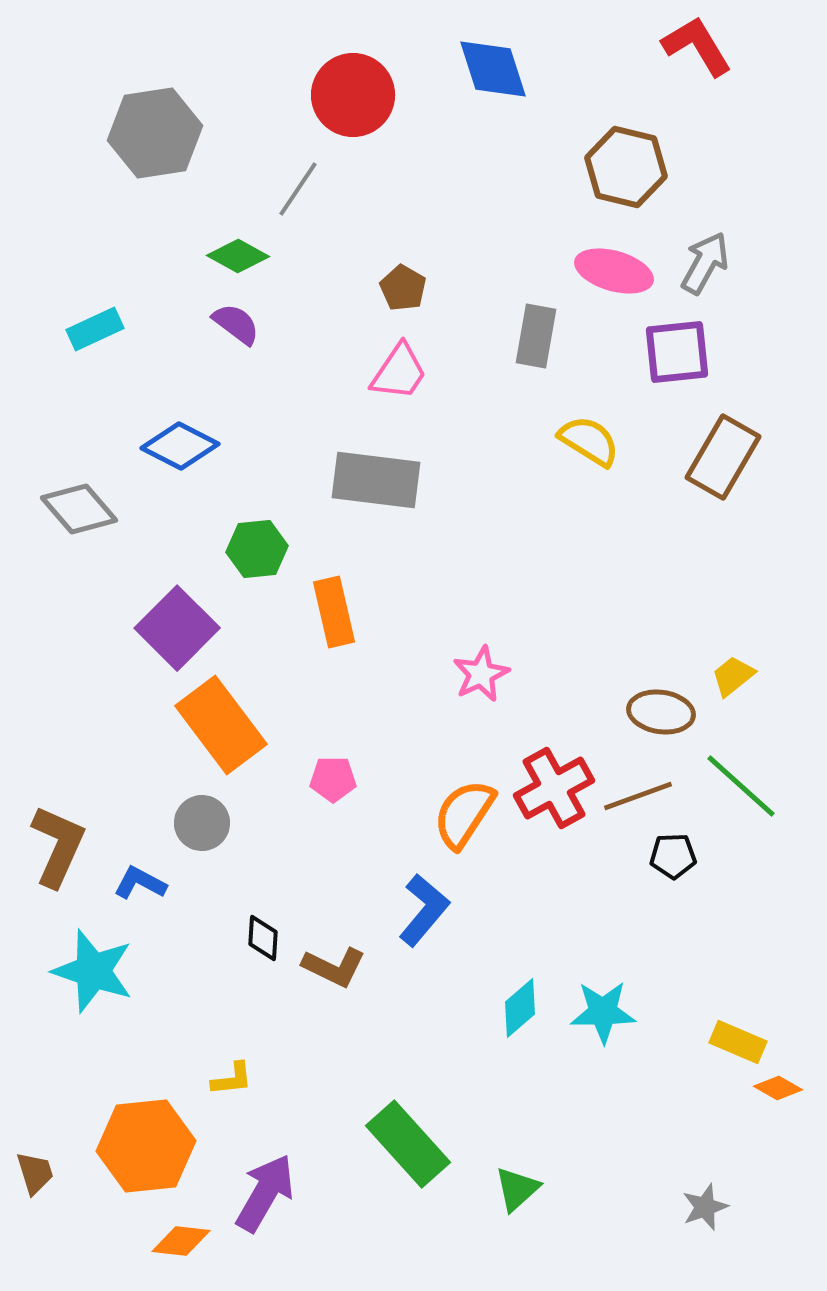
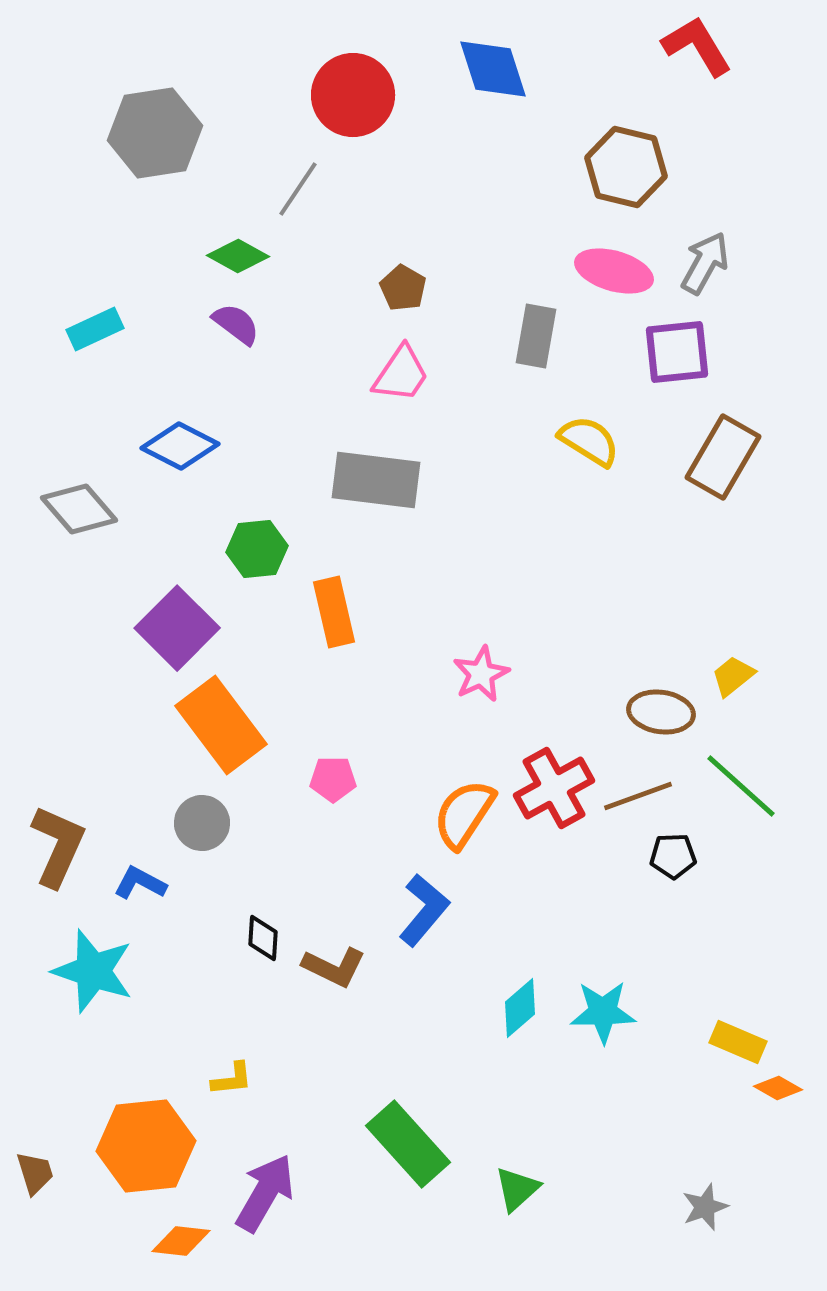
pink trapezoid at (399, 372): moved 2 px right, 2 px down
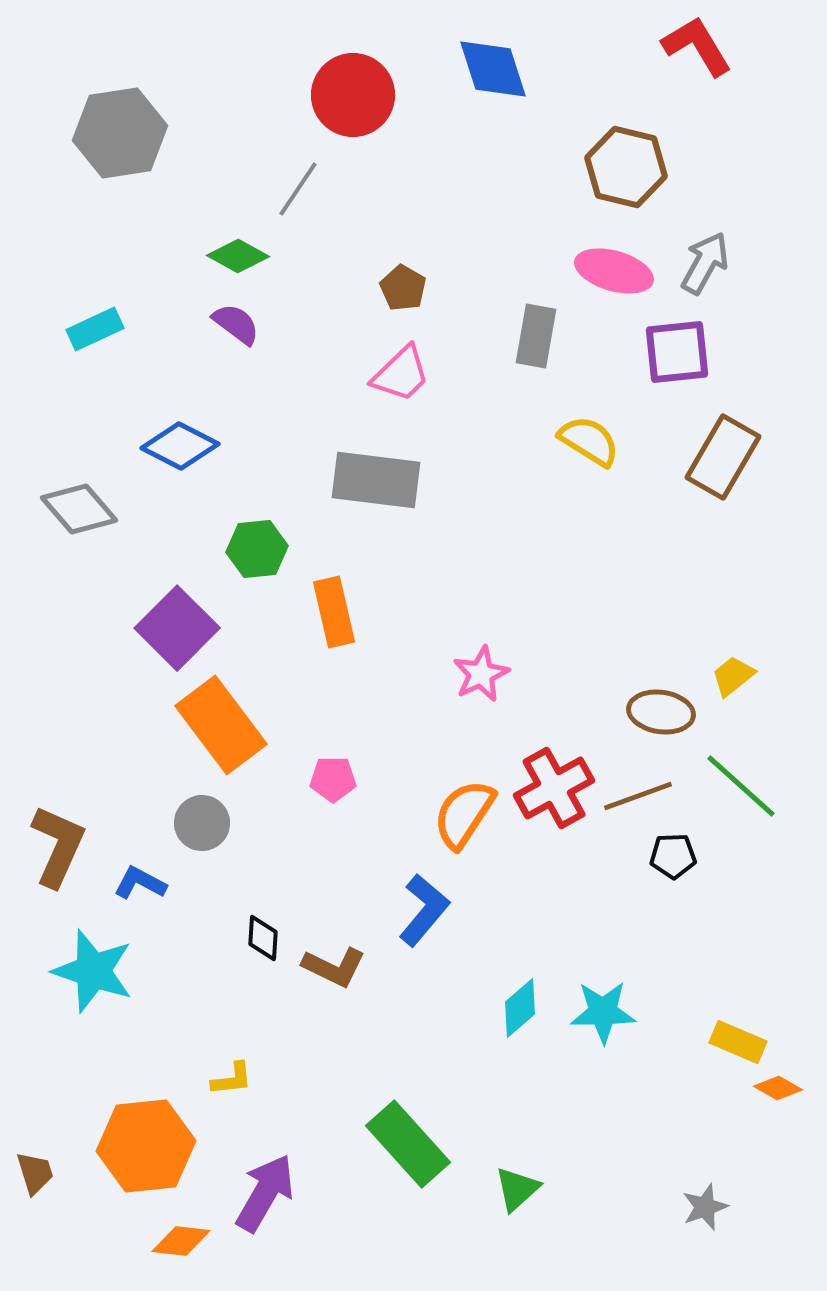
gray hexagon at (155, 133): moved 35 px left
pink trapezoid at (401, 374): rotated 12 degrees clockwise
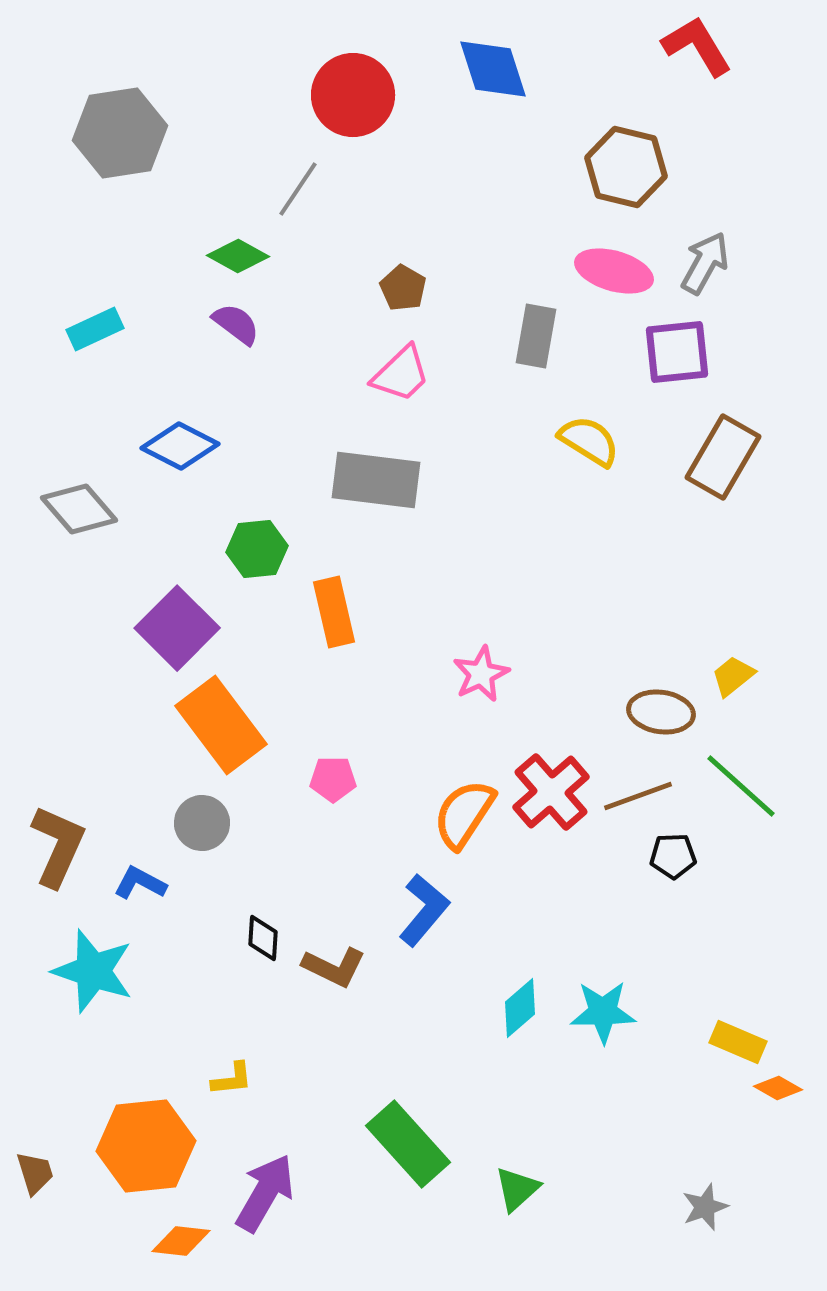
red cross at (554, 788): moved 3 px left, 4 px down; rotated 12 degrees counterclockwise
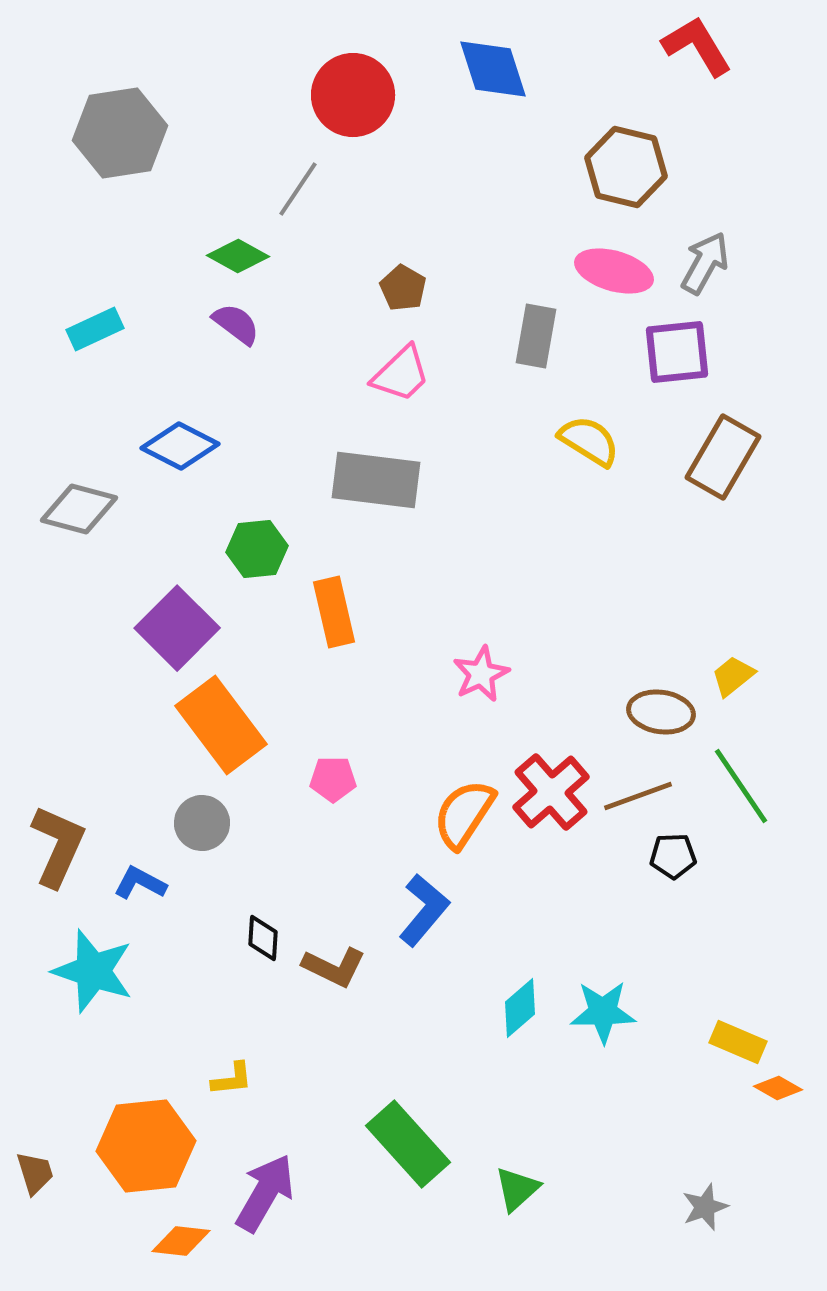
gray diamond at (79, 509): rotated 34 degrees counterclockwise
green line at (741, 786): rotated 14 degrees clockwise
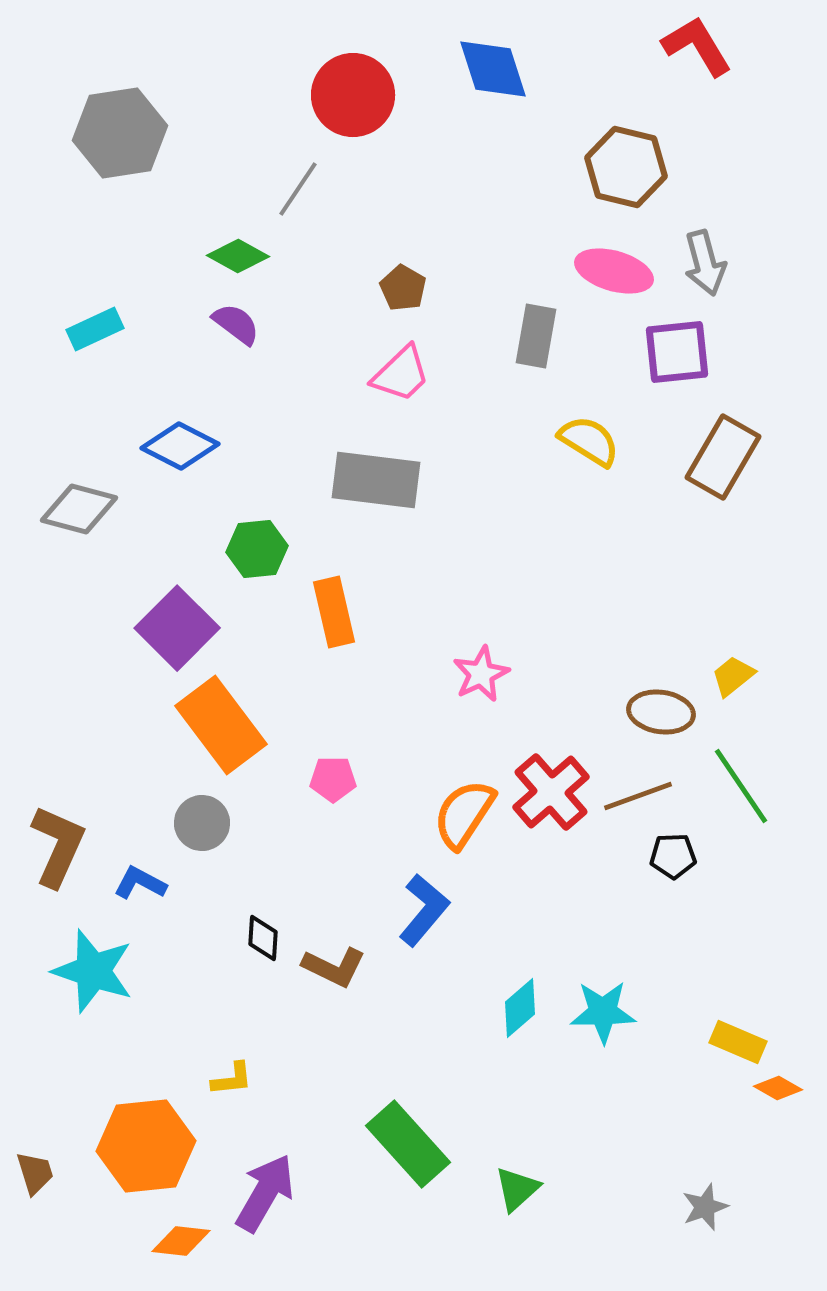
gray arrow at (705, 263): rotated 136 degrees clockwise
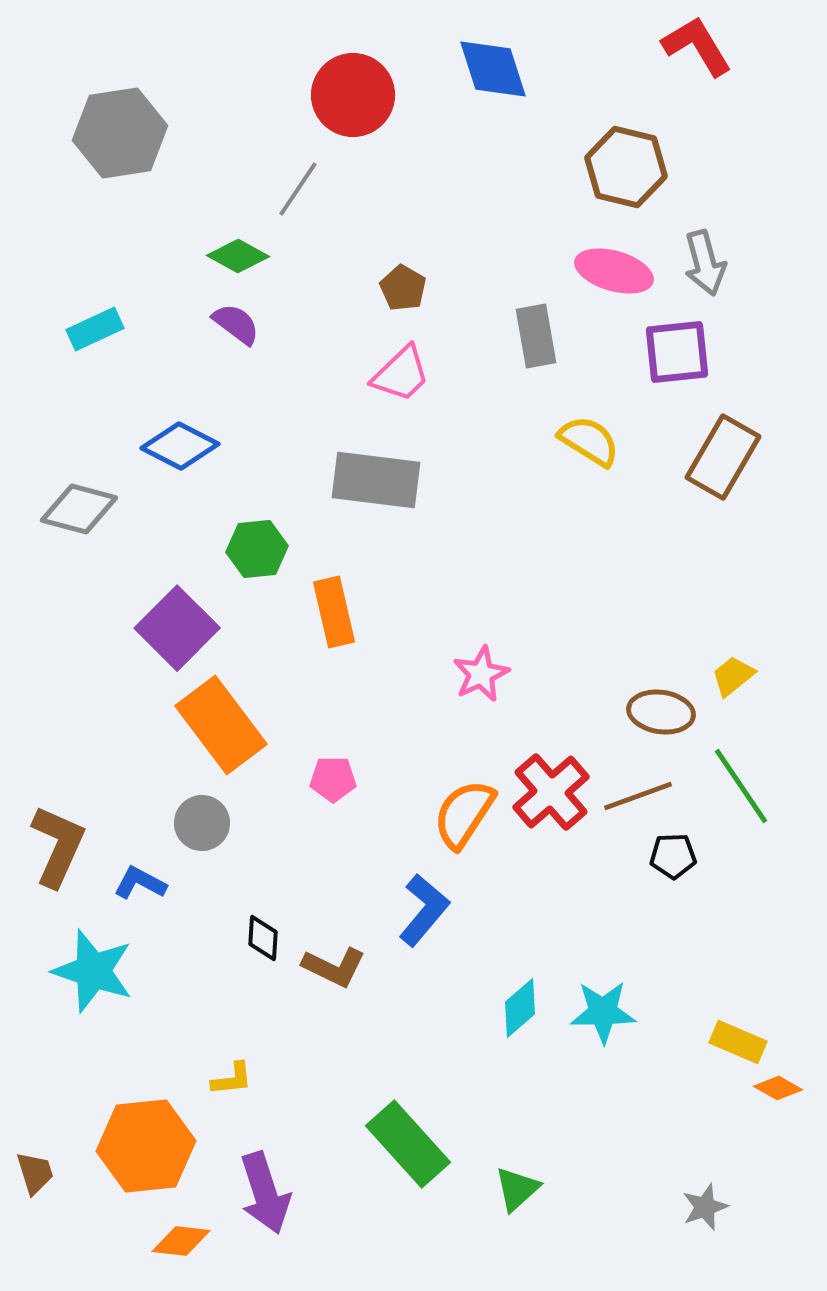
gray rectangle at (536, 336): rotated 20 degrees counterclockwise
purple arrow at (265, 1193): rotated 132 degrees clockwise
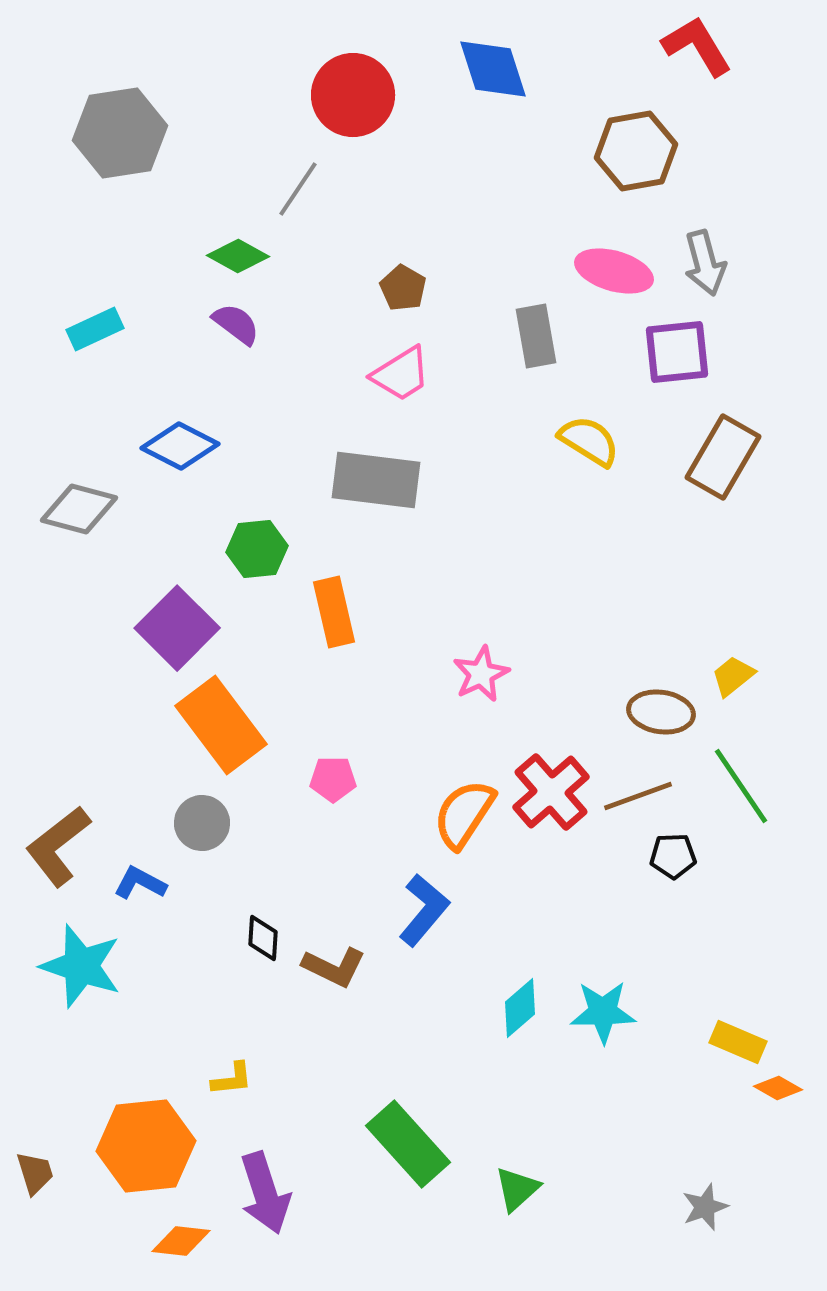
brown hexagon at (626, 167): moved 10 px right, 16 px up; rotated 24 degrees counterclockwise
pink trapezoid at (401, 374): rotated 12 degrees clockwise
brown L-shape at (58, 846): rotated 152 degrees counterclockwise
cyan star at (93, 971): moved 12 px left, 5 px up
